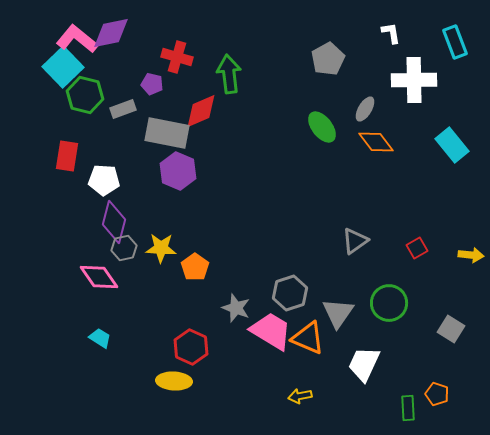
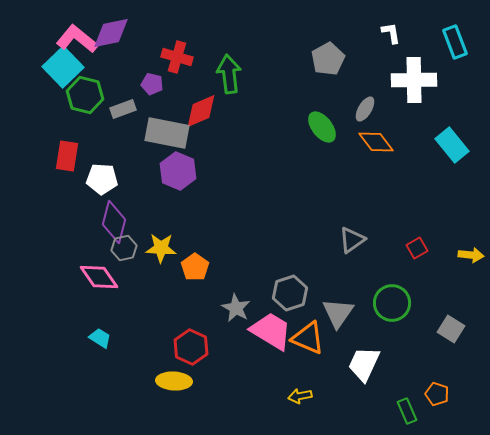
white pentagon at (104, 180): moved 2 px left, 1 px up
gray triangle at (355, 241): moved 3 px left, 1 px up
green circle at (389, 303): moved 3 px right
gray star at (236, 308): rotated 8 degrees clockwise
green rectangle at (408, 408): moved 1 px left, 3 px down; rotated 20 degrees counterclockwise
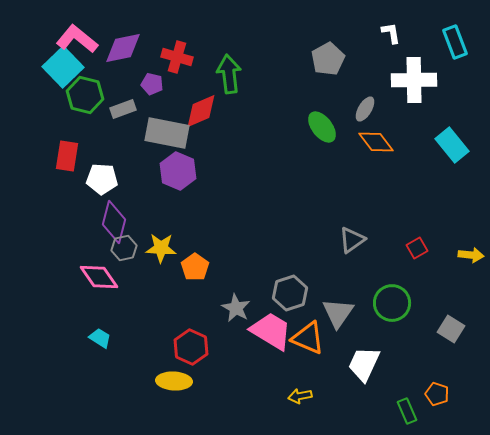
purple diamond at (111, 33): moved 12 px right, 15 px down
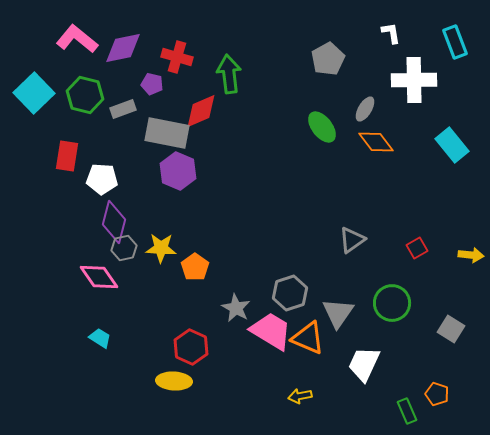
cyan square at (63, 67): moved 29 px left, 26 px down
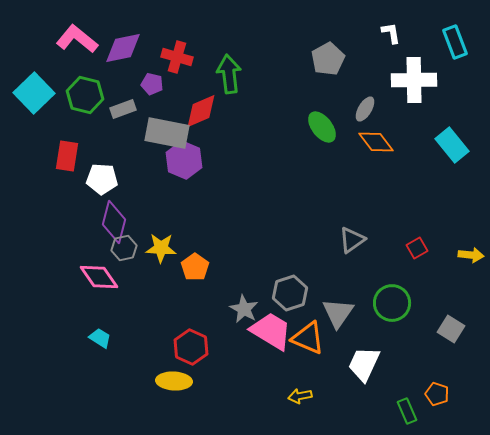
purple hexagon at (178, 171): moved 6 px right, 11 px up
gray star at (236, 308): moved 8 px right, 1 px down
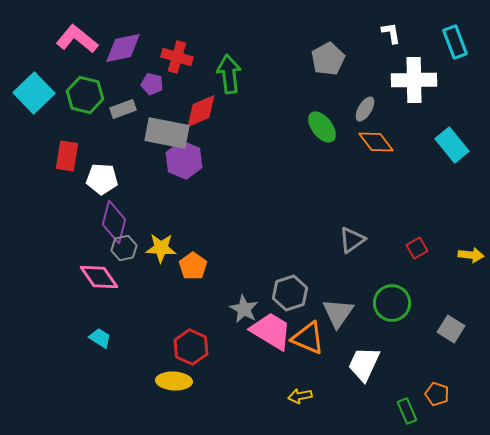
orange pentagon at (195, 267): moved 2 px left, 1 px up
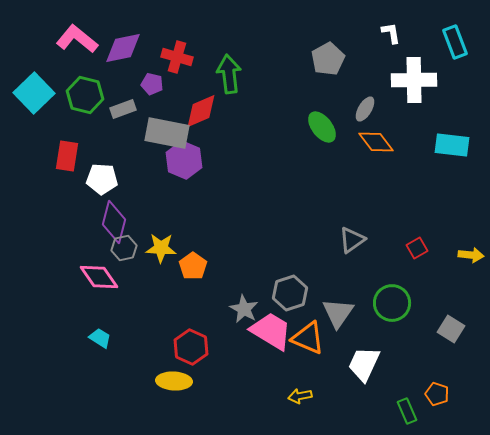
cyan rectangle at (452, 145): rotated 44 degrees counterclockwise
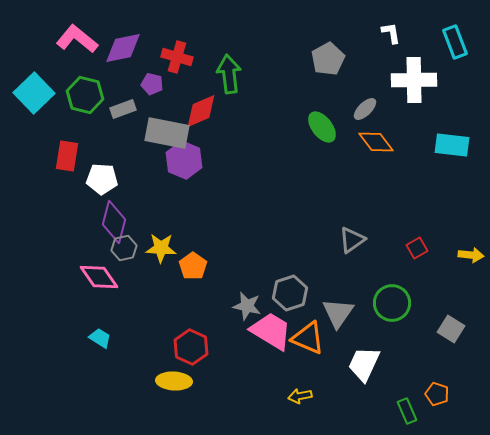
gray ellipse at (365, 109): rotated 15 degrees clockwise
gray star at (244, 309): moved 3 px right, 3 px up; rotated 16 degrees counterclockwise
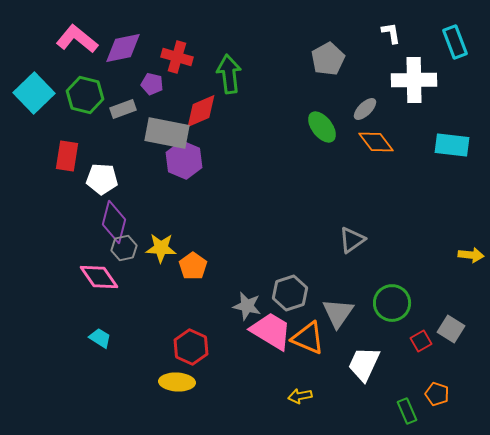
red square at (417, 248): moved 4 px right, 93 px down
yellow ellipse at (174, 381): moved 3 px right, 1 px down
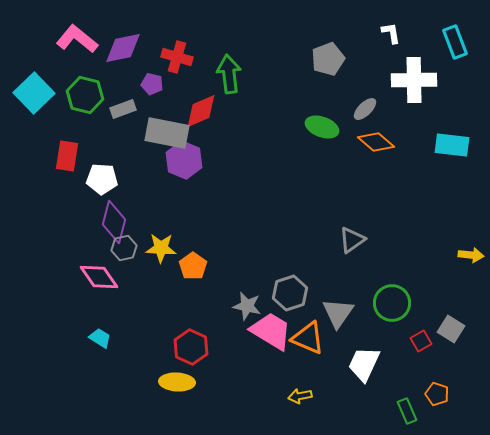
gray pentagon at (328, 59): rotated 8 degrees clockwise
green ellipse at (322, 127): rotated 32 degrees counterclockwise
orange diamond at (376, 142): rotated 12 degrees counterclockwise
